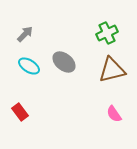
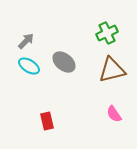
gray arrow: moved 1 px right, 7 px down
red rectangle: moved 27 px right, 9 px down; rotated 24 degrees clockwise
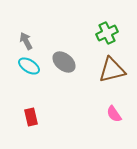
gray arrow: rotated 72 degrees counterclockwise
red rectangle: moved 16 px left, 4 px up
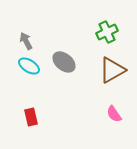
green cross: moved 1 px up
brown triangle: rotated 16 degrees counterclockwise
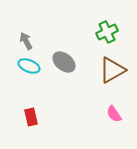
cyan ellipse: rotated 10 degrees counterclockwise
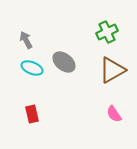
gray arrow: moved 1 px up
cyan ellipse: moved 3 px right, 2 px down
red rectangle: moved 1 px right, 3 px up
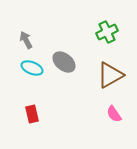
brown triangle: moved 2 px left, 5 px down
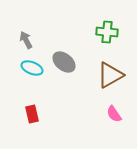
green cross: rotated 30 degrees clockwise
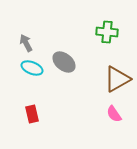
gray arrow: moved 3 px down
brown triangle: moved 7 px right, 4 px down
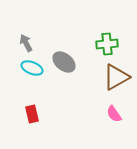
green cross: moved 12 px down; rotated 10 degrees counterclockwise
brown triangle: moved 1 px left, 2 px up
